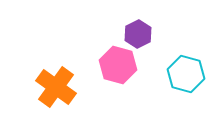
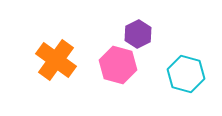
orange cross: moved 27 px up
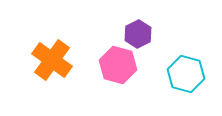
orange cross: moved 4 px left
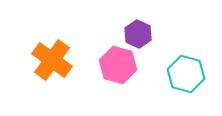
purple hexagon: rotated 8 degrees counterclockwise
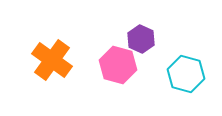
purple hexagon: moved 3 px right, 5 px down
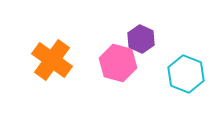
pink hexagon: moved 2 px up
cyan hexagon: rotated 6 degrees clockwise
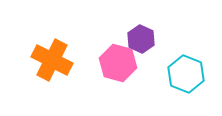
orange cross: rotated 9 degrees counterclockwise
